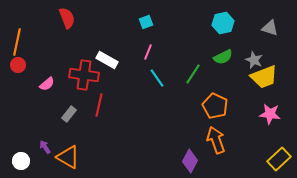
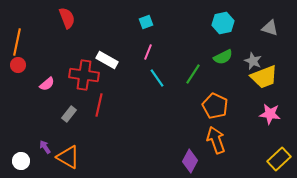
gray star: moved 1 px left, 1 px down
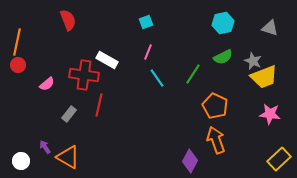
red semicircle: moved 1 px right, 2 px down
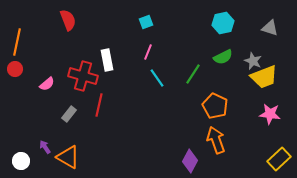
white rectangle: rotated 50 degrees clockwise
red circle: moved 3 px left, 4 px down
red cross: moved 1 px left, 1 px down; rotated 8 degrees clockwise
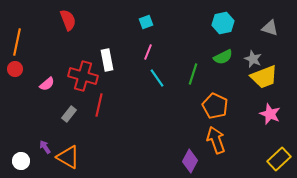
gray star: moved 2 px up
green line: rotated 15 degrees counterclockwise
pink star: rotated 15 degrees clockwise
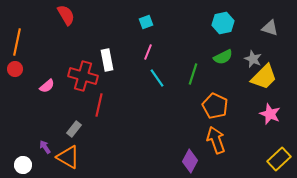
red semicircle: moved 2 px left, 5 px up; rotated 10 degrees counterclockwise
yellow trapezoid: rotated 24 degrees counterclockwise
pink semicircle: moved 2 px down
gray rectangle: moved 5 px right, 15 px down
white circle: moved 2 px right, 4 px down
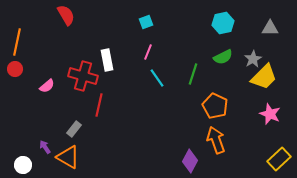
gray triangle: rotated 18 degrees counterclockwise
gray star: rotated 18 degrees clockwise
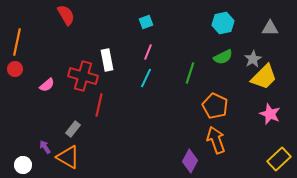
green line: moved 3 px left, 1 px up
cyan line: moved 11 px left; rotated 60 degrees clockwise
pink semicircle: moved 1 px up
gray rectangle: moved 1 px left
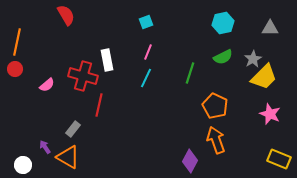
yellow rectangle: rotated 65 degrees clockwise
